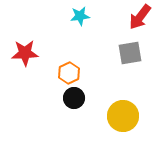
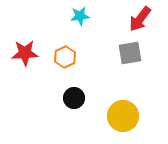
red arrow: moved 2 px down
orange hexagon: moved 4 px left, 16 px up
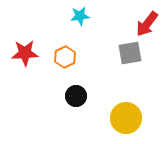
red arrow: moved 7 px right, 5 px down
black circle: moved 2 px right, 2 px up
yellow circle: moved 3 px right, 2 px down
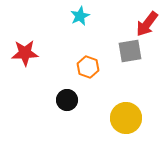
cyan star: rotated 18 degrees counterclockwise
gray square: moved 2 px up
orange hexagon: moved 23 px right, 10 px down; rotated 15 degrees counterclockwise
black circle: moved 9 px left, 4 px down
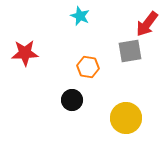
cyan star: rotated 24 degrees counterclockwise
orange hexagon: rotated 10 degrees counterclockwise
black circle: moved 5 px right
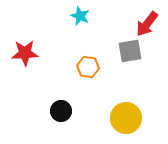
black circle: moved 11 px left, 11 px down
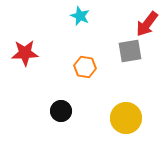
orange hexagon: moved 3 px left
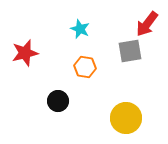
cyan star: moved 13 px down
red star: rotated 12 degrees counterclockwise
black circle: moved 3 px left, 10 px up
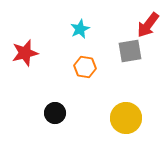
red arrow: moved 1 px right, 1 px down
cyan star: rotated 24 degrees clockwise
black circle: moved 3 px left, 12 px down
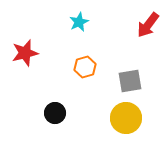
cyan star: moved 1 px left, 7 px up
gray square: moved 30 px down
orange hexagon: rotated 25 degrees counterclockwise
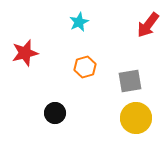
yellow circle: moved 10 px right
